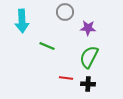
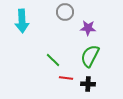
green line: moved 6 px right, 14 px down; rotated 21 degrees clockwise
green semicircle: moved 1 px right, 1 px up
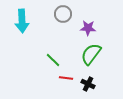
gray circle: moved 2 px left, 2 px down
green semicircle: moved 1 px right, 2 px up; rotated 10 degrees clockwise
black cross: rotated 24 degrees clockwise
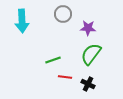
green line: rotated 63 degrees counterclockwise
red line: moved 1 px left, 1 px up
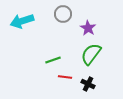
cyan arrow: rotated 75 degrees clockwise
purple star: rotated 28 degrees clockwise
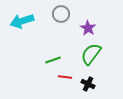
gray circle: moved 2 px left
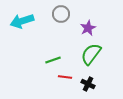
purple star: rotated 14 degrees clockwise
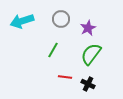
gray circle: moved 5 px down
green line: moved 10 px up; rotated 42 degrees counterclockwise
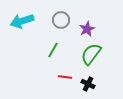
gray circle: moved 1 px down
purple star: moved 1 px left, 1 px down
